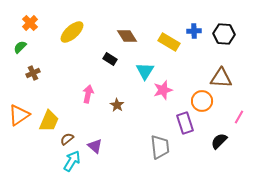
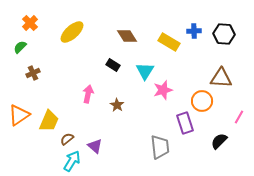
black rectangle: moved 3 px right, 6 px down
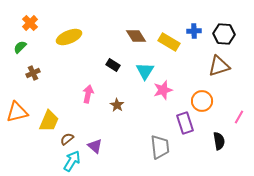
yellow ellipse: moved 3 px left, 5 px down; rotated 20 degrees clockwise
brown diamond: moved 9 px right
brown triangle: moved 2 px left, 12 px up; rotated 20 degrees counterclockwise
orange triangle: moved 2 px left, 3 px up; rotated 20 degrees clockwise
black semicircle: rotated 126 degrees clockwise
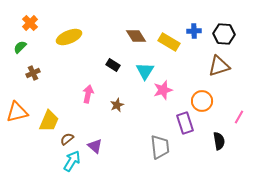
brown star: rotated 16 degrees clockwise
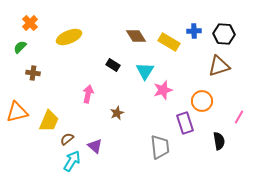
brown cross: rotated 32 degrees clockwise
brown star: moved 8 px down
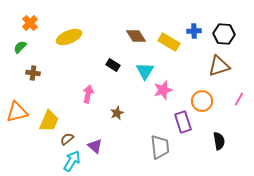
pink line: moved 18 px up
purple rectangle: moved 2 px left, 1 px up
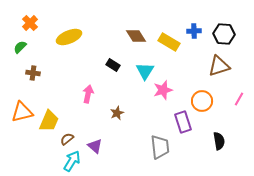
orange triangle: moved 5 px right
